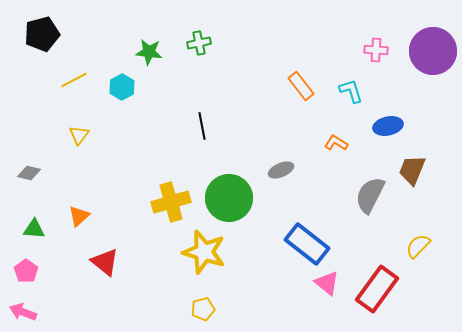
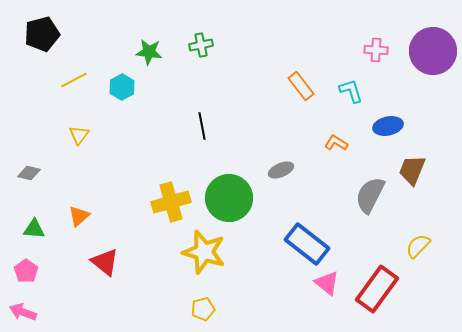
green cross: moved 2 px right, 2 px down
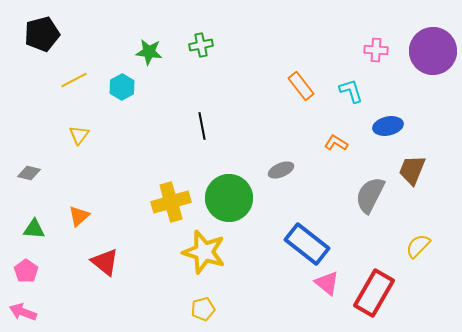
red rectangle: moved 3 px left, 4 px down; rotated 6 degrees counterclockwise
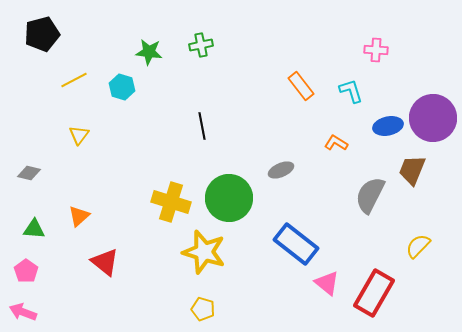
purple circle: moved 67 px down
cyan hexagon: rotated 15 degrees counterclockwise
yellow cross: rotated 33 degrees clockwise
blue rectangle: moved 11 px left
yellow pentagon: rotated 30 degrees clockwise
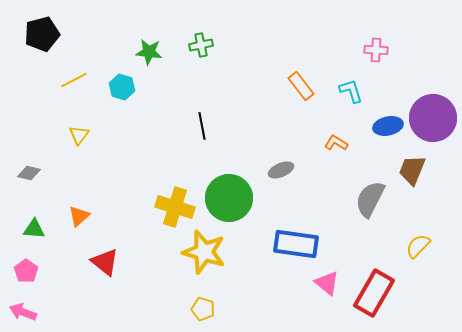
gray semicircle: moved 4 px down
yellow cross: moved 4 px right, 5 px down
blue rectangle: rotated 30 degrees counterclockwise
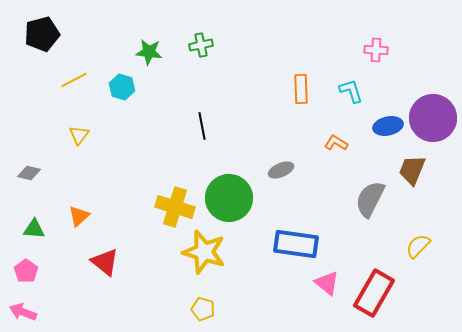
orange rectangle: moved 3 px down; rotated 36 degrees clockwise
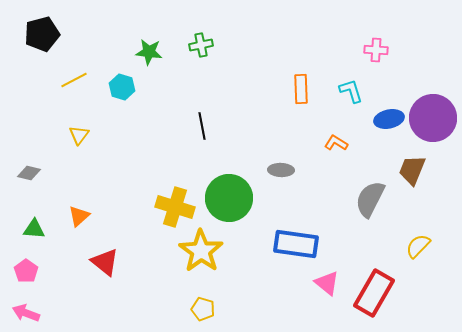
blue ellipse: moved 1 px right, 7 px up
gray ellipse: rotated 25 degrees clockwise
yellow star: moved 3 px left, 1 px up; rotated 18 degrees clockwise
pink arrow: moved 3 px right, 1 px down
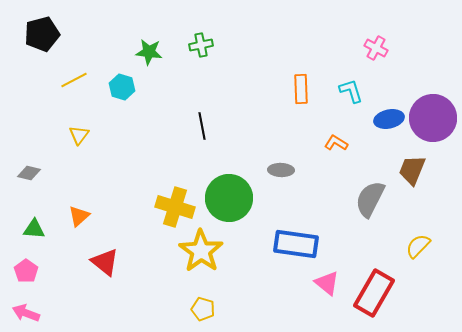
pink cross: moved 2 px up; rotated 25 degrees clockwise
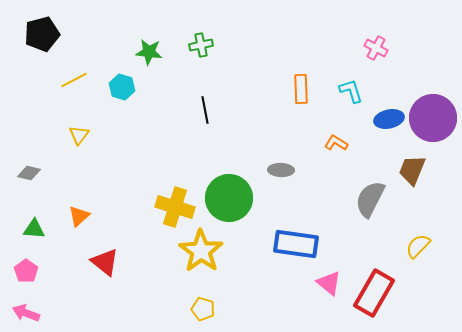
black line: moved 3 px right, 16 px up
pink triangle: moved 2 px right
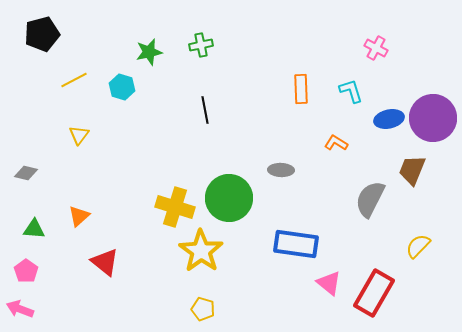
green star: rotated 20 degrees counterclockwise
gray diamond: moved 3 px left
pink arrow: moved 6 px left, 4 px up
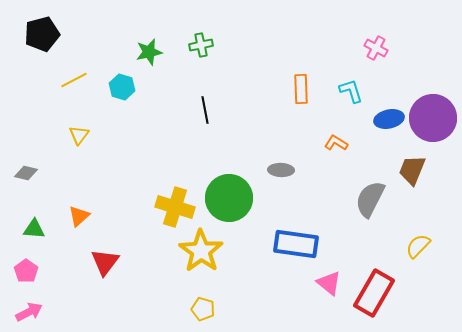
red triangle: rotated 28 degrees clockwise
pink arrow: moved 9 px right, 3 px down; rotated 132 degrees clockwise
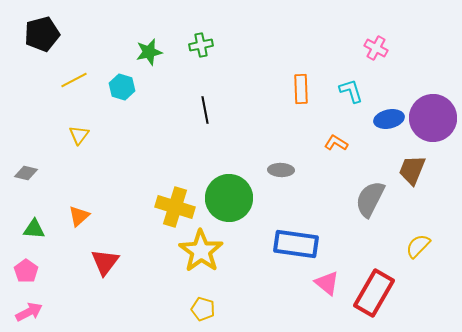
pink triangle: moved 2 px left
